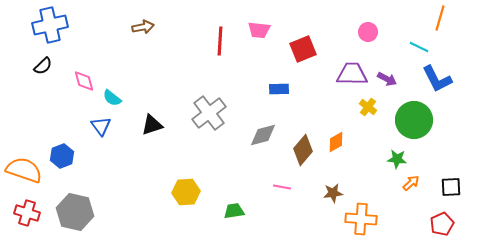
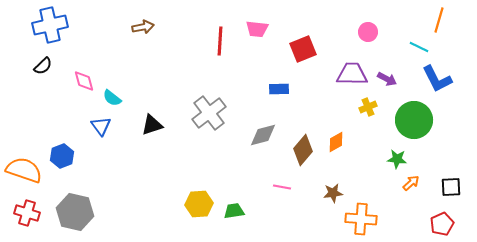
orange line: moved 1 px left, 2 px down
pink trapezoid: moved 2 px left, 1 px up
yellow cross: rotated 30 degrees clockwise
yellow hexagon: moved 13 px right, 12 px down
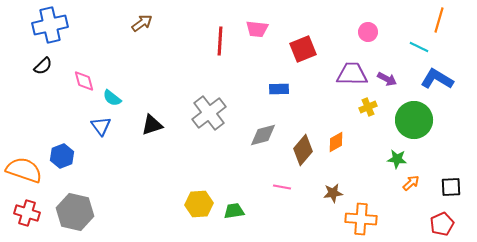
brown arrow: moved 1 px left, 4 px up; rotated 25 degrees counterclockwise
blue L-shape: rotated 148 degrees clockwise
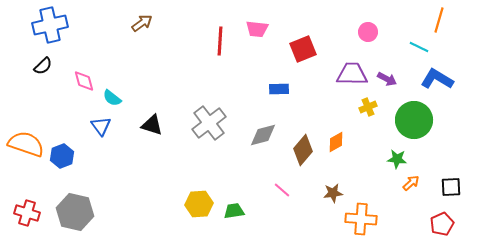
gray cross: moved 10 px down
black triangle: rotated 35 degrees clockwise
orange semicircle: moved 2 px right, 26 px up
pink line: moved 3 px down; rotated 30 degrees clockwise
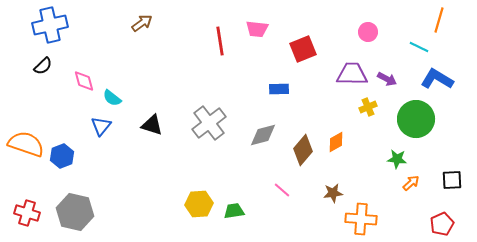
red line: rotated 12 degrees counterclockwise
green circle: moved 2 px right, 1 px up
blue triangle: rotated 15 degrees clockwise
black square: moved 1 px right, 7 px up
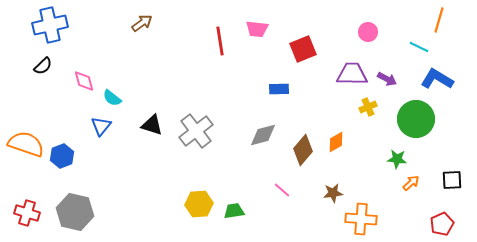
gray cross: moved 13 px left, 8 px down
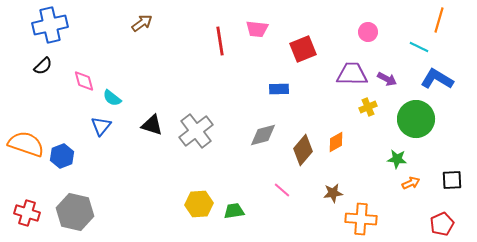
orange arrow: rotated 18 degrees clockwise
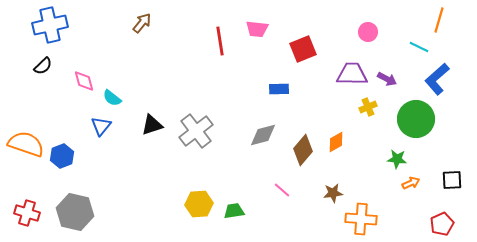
brown arrow: rotated 15 degrees counterclockwise
blue L-shape: rotated 72 degrees counterclockwise
black triangle: rotated 35 degrees counterclockwise
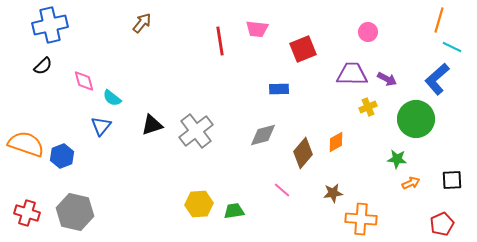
cyan line: moved 33 px right
brown diamond: moved 3 px down
